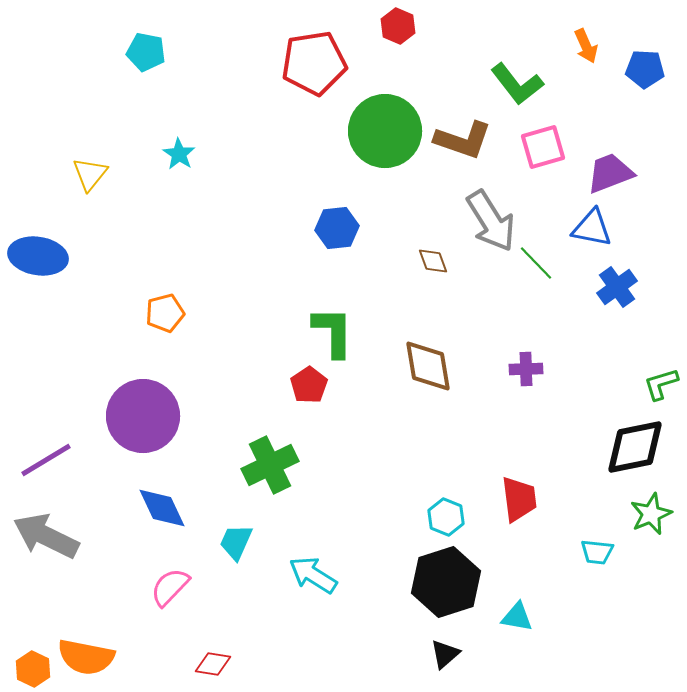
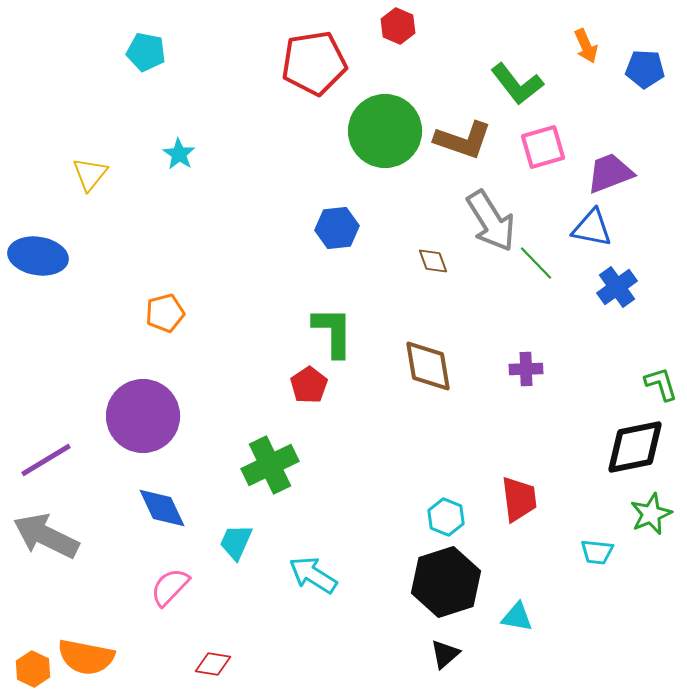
green L-shape at (661, 384): rotated 90 degrees clockwise
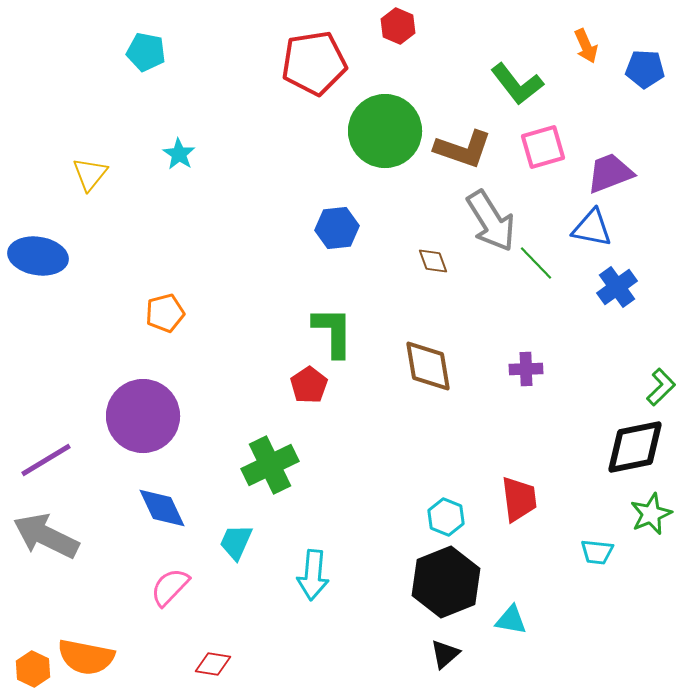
brown L-shape at (463, 140): moved 9 px down
green L-shape at (661, 384): moved 3 px down; rotated 63 degrees clockwise
cyan arrow at (313, 575): rotated 117 degrees counterclockwise
black hexagon at (446, 582): rotated 4 degrees counterclockwise
cyan triangle at (517, 617): moved 6 px left, 3 px down
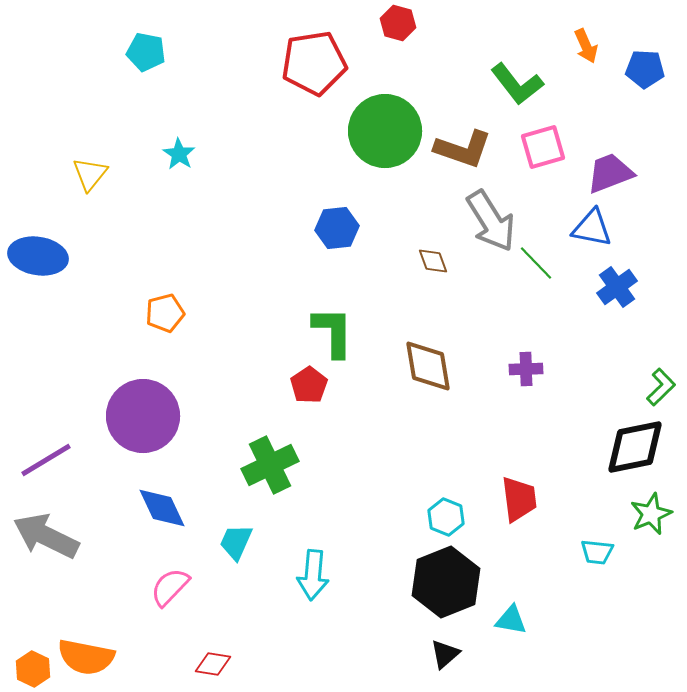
red hexagon at (398, 26): moved 3 px up; rotated 8 degrees counterclockwise
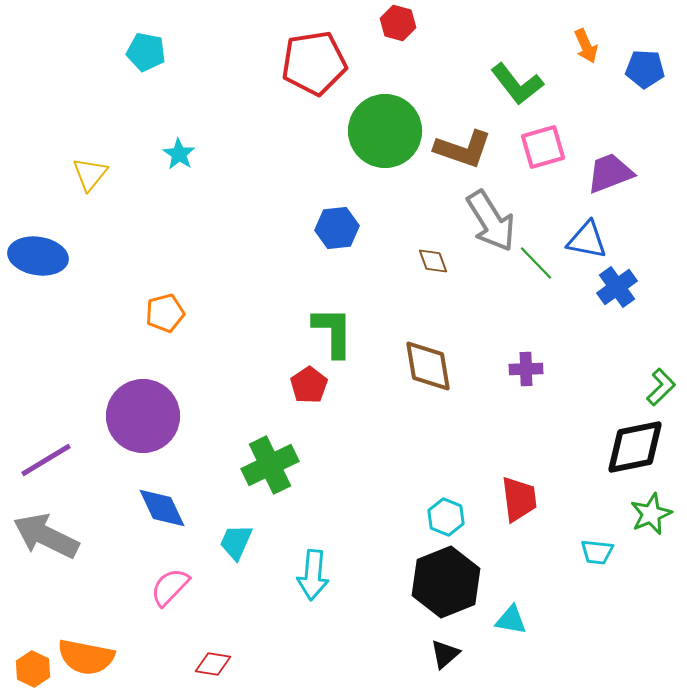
blue triangle at (592, 228): moved 5 px left, 12 px down
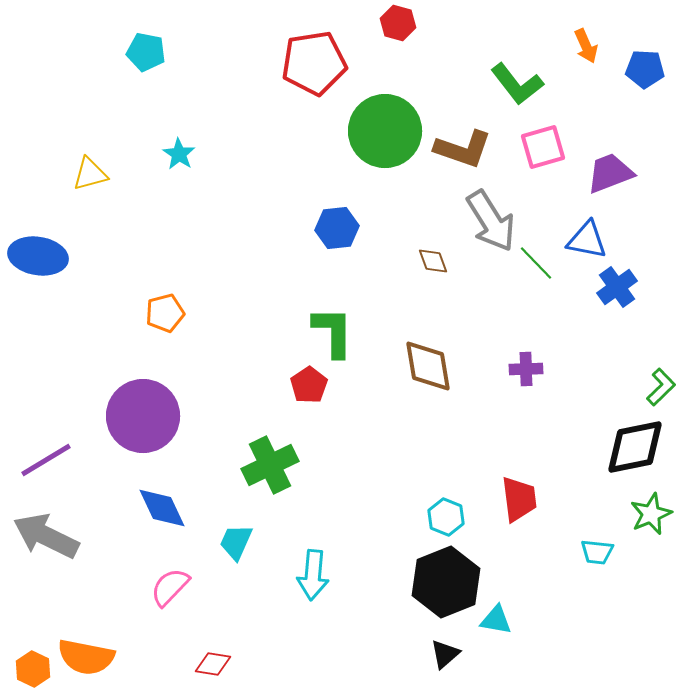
yellow triangle at (90, 174): rotated 36 degrees clockwise
cyan triangle at (511, 620): moved 15 px left
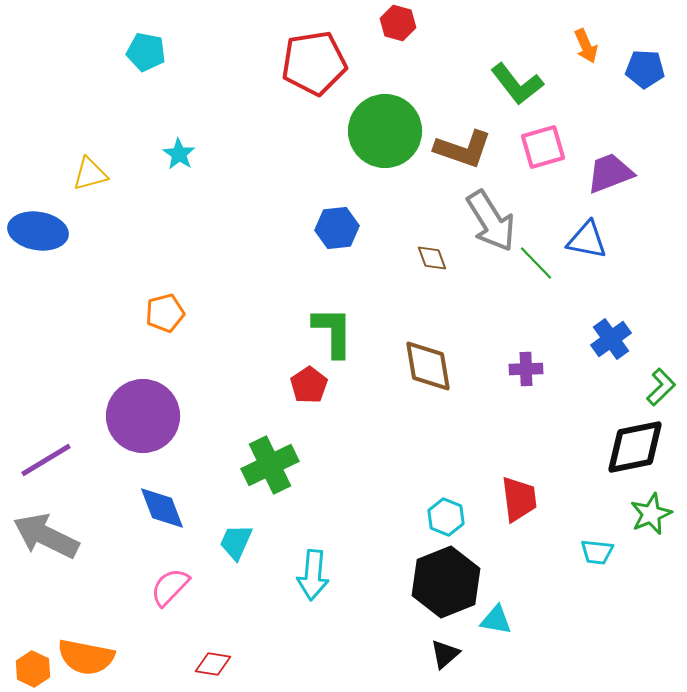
blue ellipse at (38, 256): moved 25 px up
brown diamond at (433, 261): moved 1 px left, 3 px up
blue cross at (617, 287): moved 6 px left, 52 px down
blue diamond at (162, 508): rotated 4 degrees clockwise
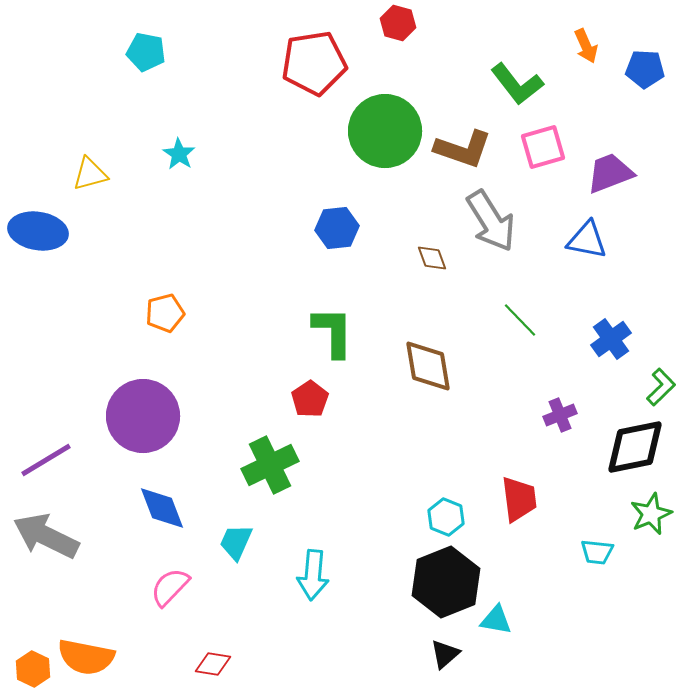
green line at (536, 263): moved 16 px left, 57 px down
purple cross at (526, 369): moved 34 px right, 46 px down; rotated 20 degrees counterclockwise
red pentagon at (309, 385): moved 1 px right, 14 px down
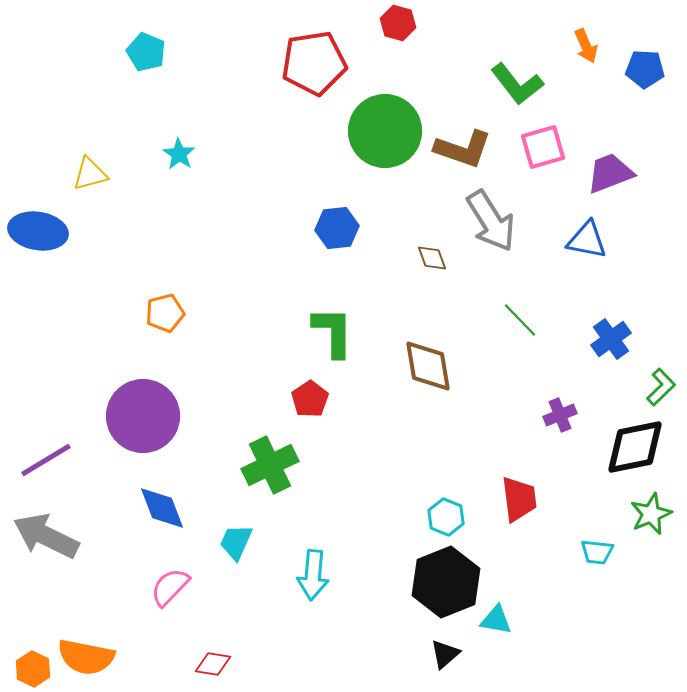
cyan pentagon at (146, 52): rotated 12 degrees clockwise
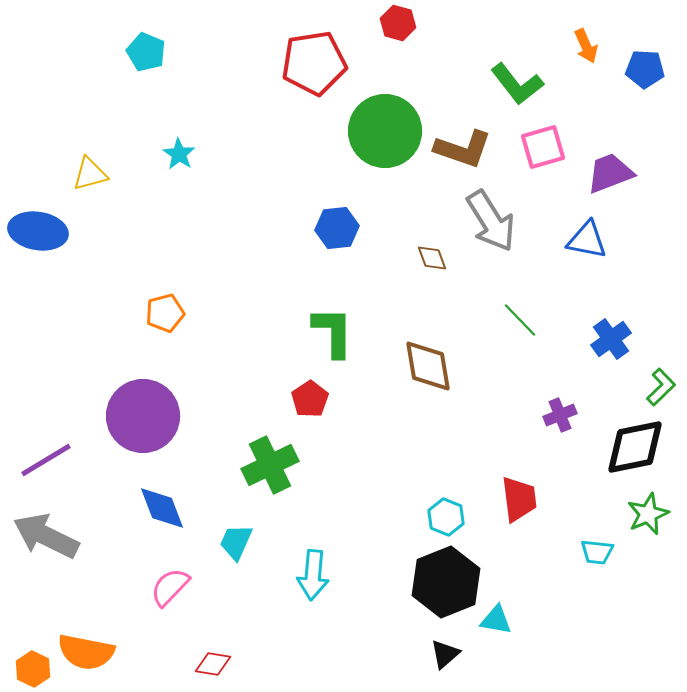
green star at (651, 514): moved 3 px left
orange semicircle at (86, 657): moved 5 px up
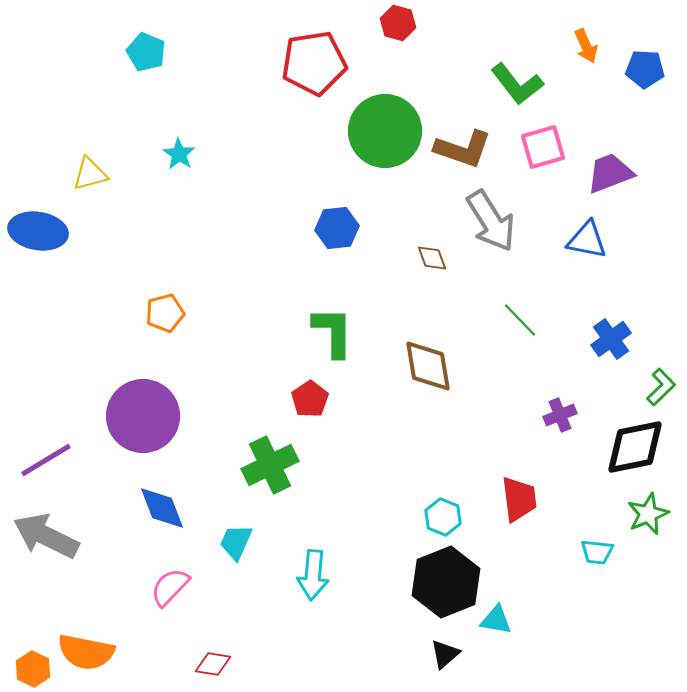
cyan hexagon at (446, 517): moved 3 px left
